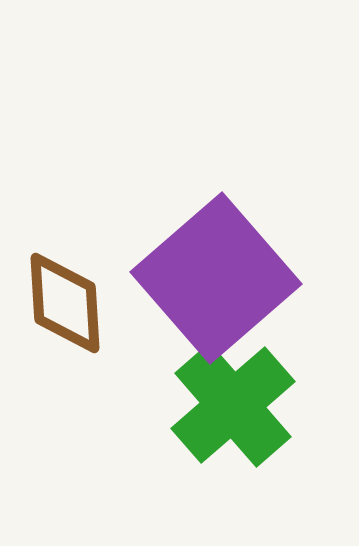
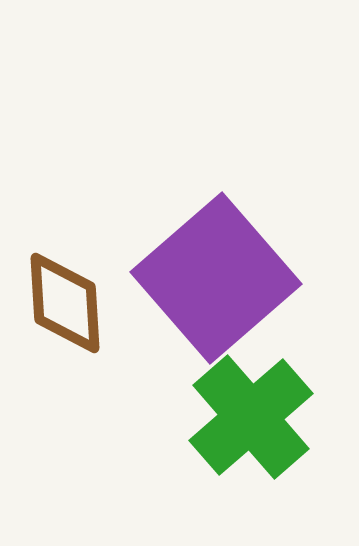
green cross: moved 18 px right, 12 px down
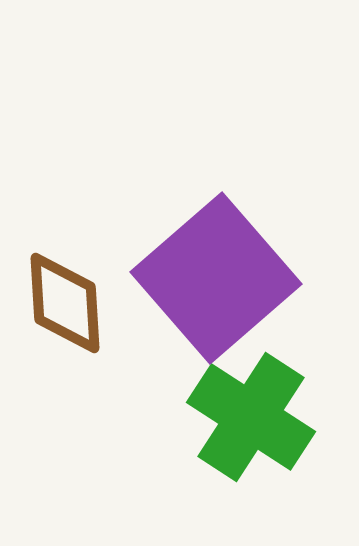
green cross: rotated 16 degrees counterclockwise
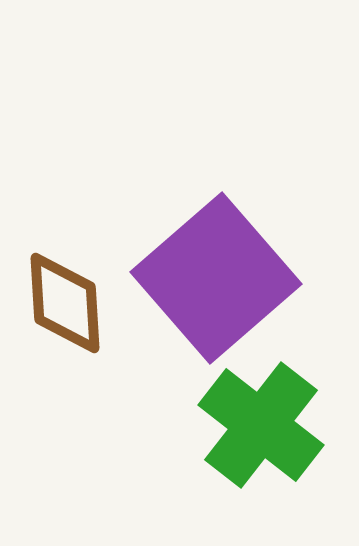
green cross: moved 10 px right, 8 px down; rotated 5 degrees clockwise
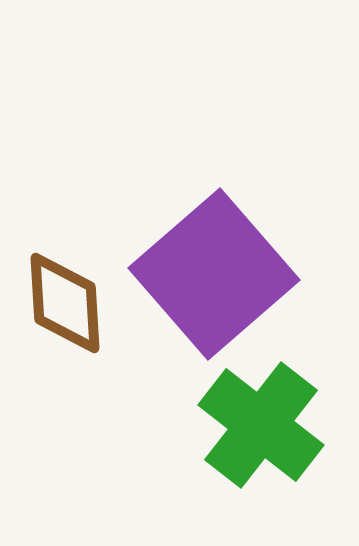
purple square: moved 2 px left, 4 px up
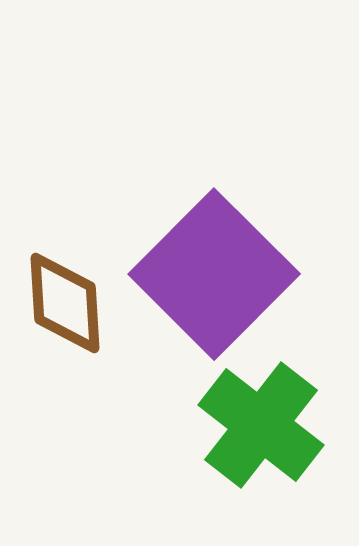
purple square: rotated 4 degrees counterclockwise
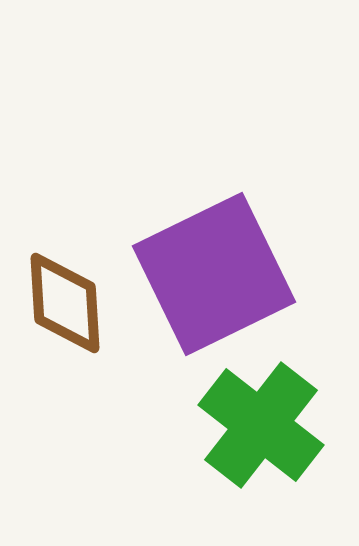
purple square: rotated 19 degrees clockwise
